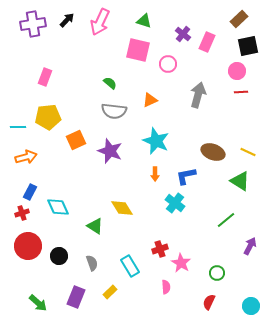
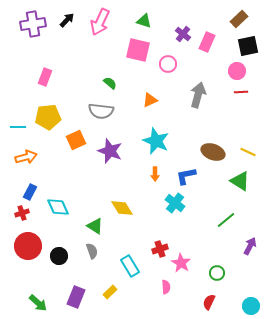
gray semicircle at (114, 111): moved 13 px left
gray semicircle at (92, 263): moved 12 px up
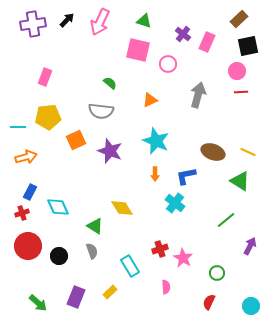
pink star at (181, 263): moved 2 px right, 5 px up
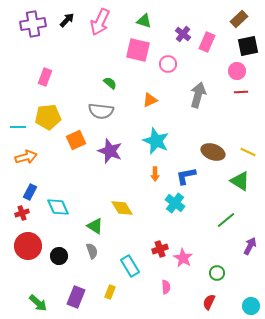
yellow rectangle at (110, 292): rotated 24 degrees counterclockwise
